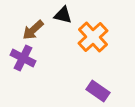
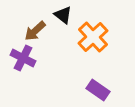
black triangle: rotated 24 degrees clockwise
brown arrow: moved 2 px right, 1 px down
purple rectangle: moved 1 px up
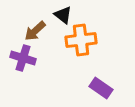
orange cross: moved 12 px left, 3 px down; rotated 36 degrees clockwise
purple cross: rotated 10 degrees counterclockwise
purple rectangle: moved 3 px right, 2 px up
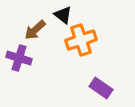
brown arrow: moved 1 px up
orange cross: rotated 12 degrees counterclockwise
purple cross: moved 4 px left
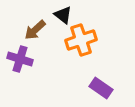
purple cross: moved 1 px right, 1 px down
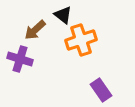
purple rectangle: moved 2 px down; rotated 20 degrees clockwise
